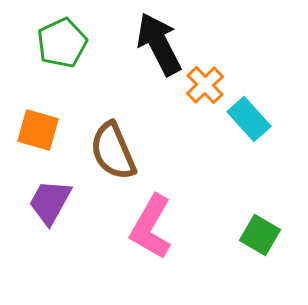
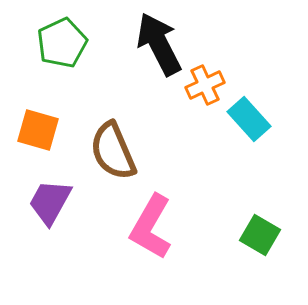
orange cross: rotated 18 degrees clockwise
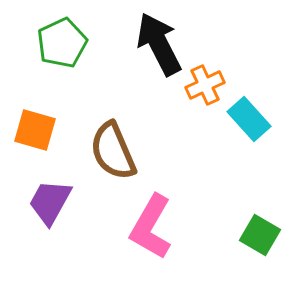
orange square: moved 3 px left
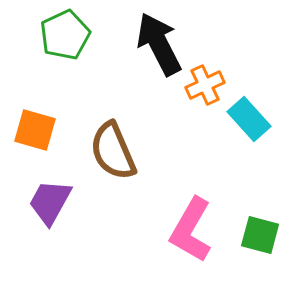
green pentagon: moved 3 px right, 8 px up
pink L-shape: moved 40 px right, 3 px down
green square: rotated 15 degrees counterclockwise
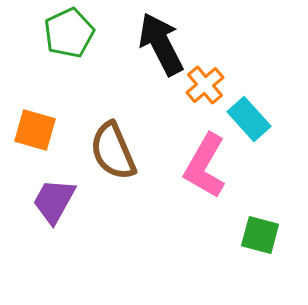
green pentagon: moved 4 px right, 2 px up
black arrow: moved 2 px right
orange cross: rotated 15 degrees counterclockwise
purple trapezoid: moved 4 px right, 1 px up
pink L-shape: moved 14 px right, 64 px up
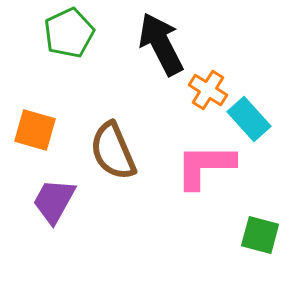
orange cross: moved 3 px right, 5 px down; rotated 18 degrees counterclockwise
pink L-shape: rotated 60 degrees clockwise
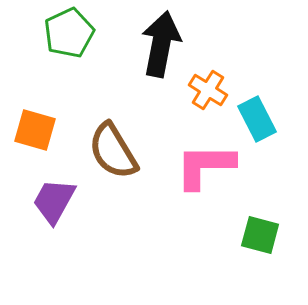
black arrow: rotated 38 degrees clockwise
cyan rectangle: moved 8 px right; rotated 15 degrees clockwise
brown semicircle: rotated 8 degrees counterclockwise
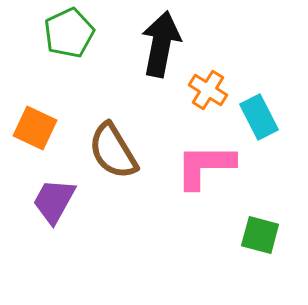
cyan rectangle: moved 2 px right, 2 px up
orange square: moved 2 px up; rotated 9 degrees clockwise
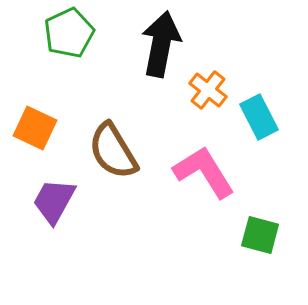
orange cross: rotated 6 degrees clockwise
pink L-shape: moved 1 px left, 6 px down; rotated 58 degrees clockwise
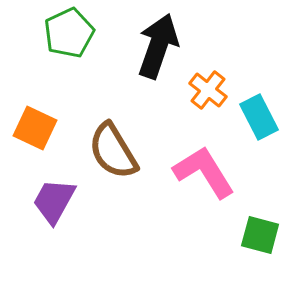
black arrow: moved 3 px left, 2 px down; rotated 8 degrees clockwise
